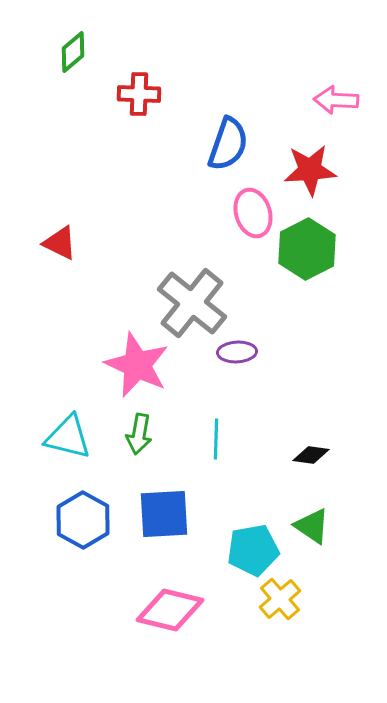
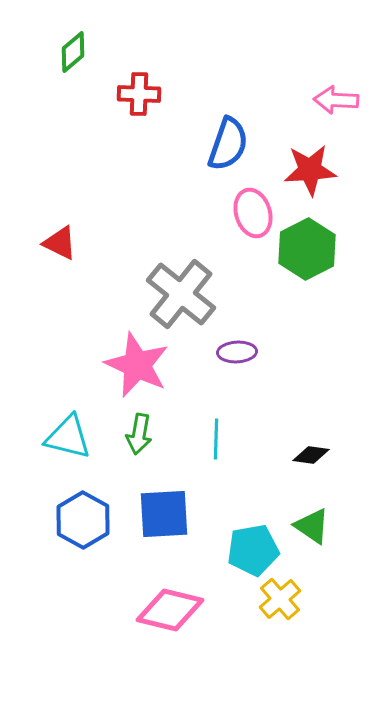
gray cross: moved 11 px left, 9 px up
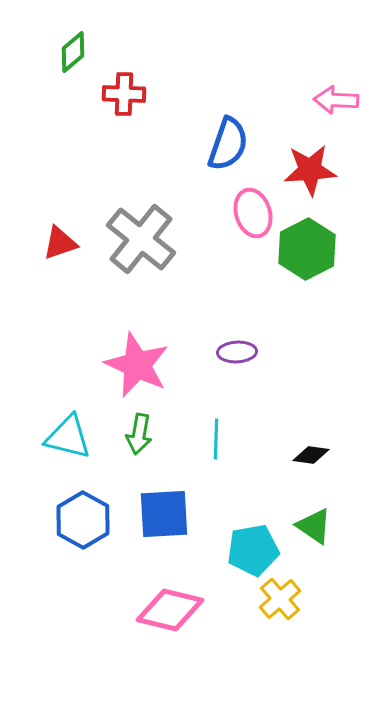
red cross: moved 15 px left
red triangle: rotated 45 degrees counterclockwise
gray cross: moved 40 px left, 55 px up
green triangle: moved 2 px right
